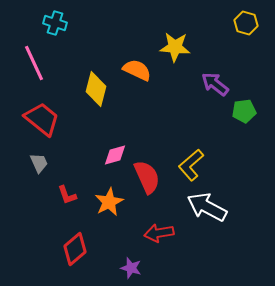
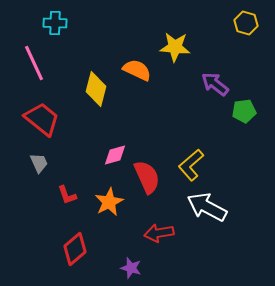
cyan cross: rotated 15 degrees counterclockwise
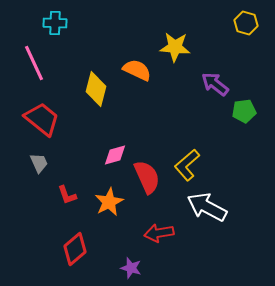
yellow L-shape: moved 4 px left
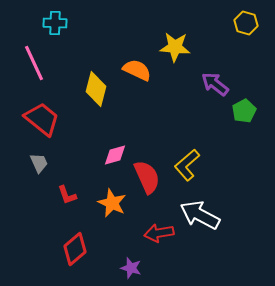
green pentagon: rotated 20 degrees counterclockwise
orange star: moved 3 px right, 1 px down; rotated 20 degrees counterclockwise
white arrow: moved 7 px left, 8 px down
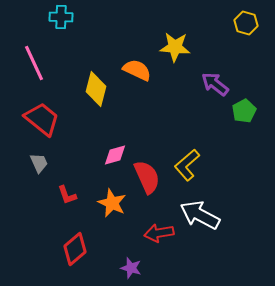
cyan cross: moved 6 px right, 6 px up
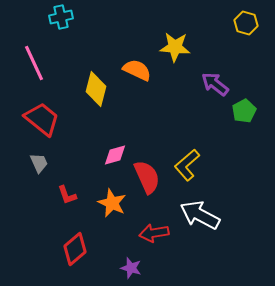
cyan cross: rotated 15 degrees counterclockwise
red arrow: moved 5 px left
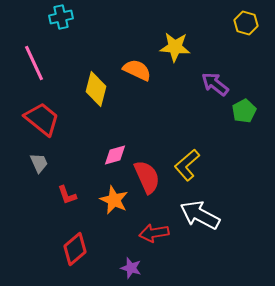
orange star: moved 2 px right, 3 px up
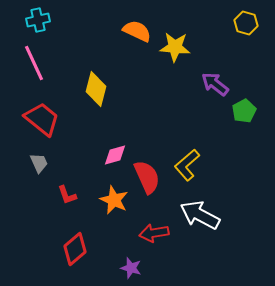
cyan cross: moved 23 px left, 3 px down
orange semicircle: moved 39 px up
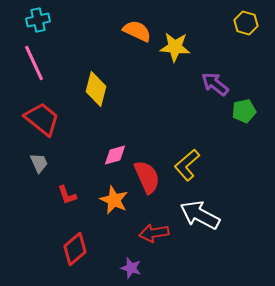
green pentagon: rotated 15 degrees clockwise
